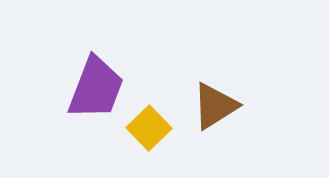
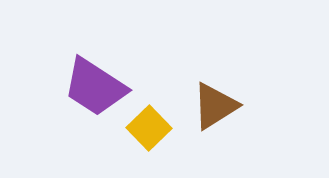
purple trapezoid: moved 1 px left, 1 px up; rotated 102 degrees clockwise
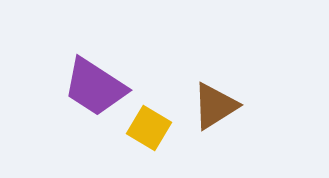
yellow square: rotated 15 degrees counterclockwise
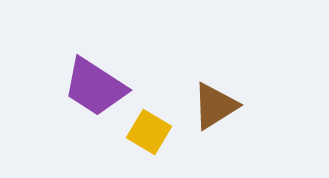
yellow square: moved 4 px down
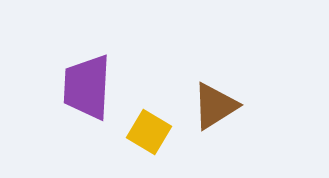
purple trapezoid: moved 8 px left; rotated 60 degrees clockwise
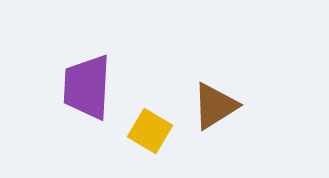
yellow square: moved 1 px right, 1 px up
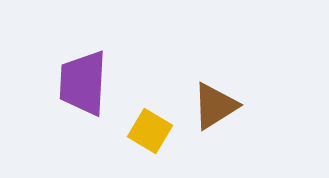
purple trapezoid: moved 4 px left, 4 px up
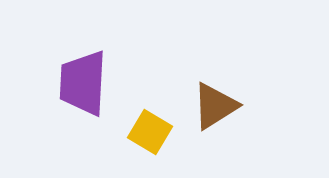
yellow square: moved 1 px down
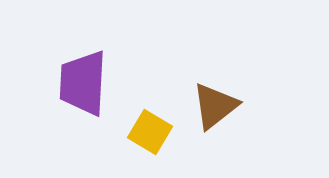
brown triangle: rotated 6 degrees counterclockwise
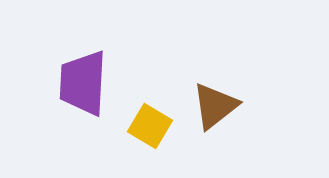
yellow square: moved 6 px up
